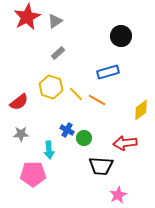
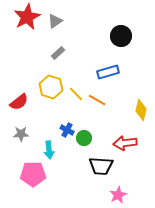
yellow diamond: rotated 40 degrees counterclockwise
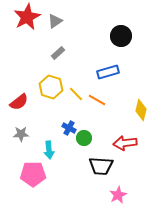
blue cross: moved 2 px right, 2 px up
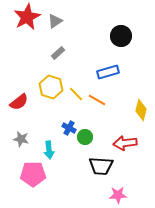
gray star: moved 5 px down; rotated 14 degrees clockwise
green circle: moved 1 px right, 1 px up
pink star: rotated 24 degrees clockwise
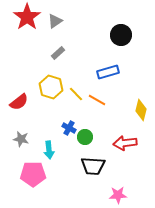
red star: rotated 8 degrees counterclockwise
black circle: moved 1 px up
black trapezoid: moved 8 px left
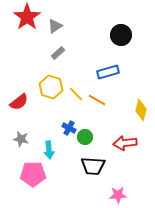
gray triangle: moved 5 px down
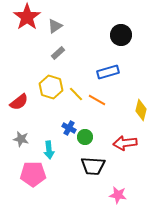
pink star: rotated 12 degrees clockwise
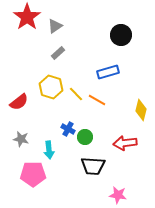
blue cross: moved 1 px left, 1 px down
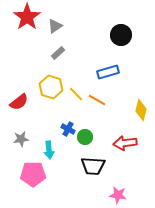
gray star: rotated 21 degrees counterclockwise
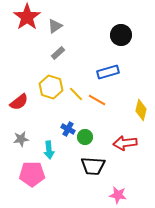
pink pentagon: moved 1 px left
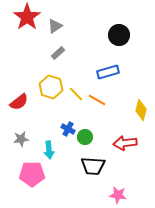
black circle: moved 2 px left
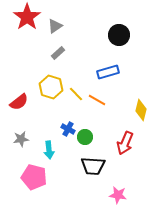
red arrow: rotated 60 degrees counterclockwise
pink pentagon: moved 2 px right, 3 px down; rotated 15 degrees clockwise
